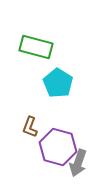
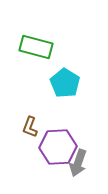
cyan pentagon: moved 7 px right
purple hexagon: rotated 18 degrees counterclockwise
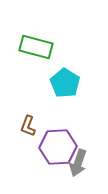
brown L-shape: moved 2 px left, 1 px up
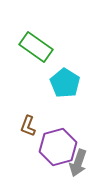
green rectangle: rotated 20 degrees clockwise
purple hexagon: rotated 12 degrees counterclockwise
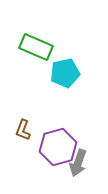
green rectangle: rotated 12 degrees counterclockwise
cyan pentagon: moved 10 px up; rotated 28 degrees clockwise
brown L-shape: moved 5 px left, 4 px down
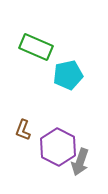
cyan pentagon: moved 3 px right, 2 px down
purple hexagon: rotated 18 degrees counterclockwise
gray arrow: moved 2 px right, 1 px up
